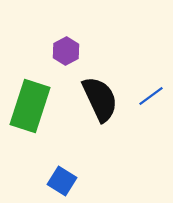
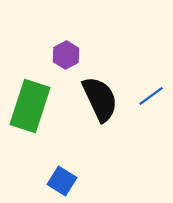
purple hexagon: moved 4 px down
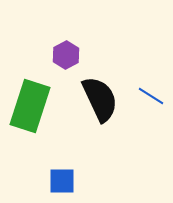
blue line: rotated 68 degrees clockwise
blue square: rotated 32 degrees counterclockwise
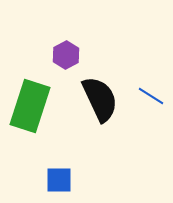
blue square: moved 3 px left, 1 px up
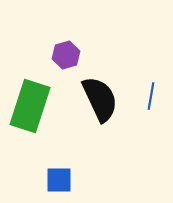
purple hexagon: rotated 12 degrees clockwise
blue line: rotated 68 degrees clockwise
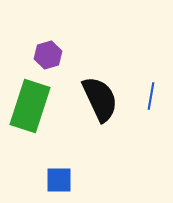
purple hexagon: moved 18 px left
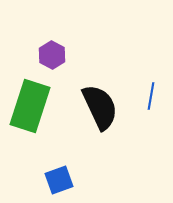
purple hexagon: moved 4 px right; rotated 16 degrees counterclockwise
black semicircle: moved 8 px down
blue square: rotated 20 degrees counterclockwise
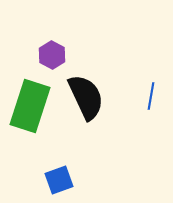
black semicircle: moved 14 px left, 10 px up
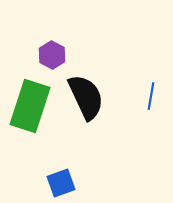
blue square: moved 2 px right, 3 px down
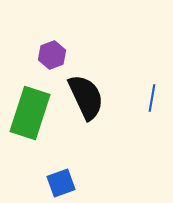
purple hexagon: rotated 12 degrees clockwise
blue line: moved 1 px right, 2 px down
green rectangle: moved 7 px down
